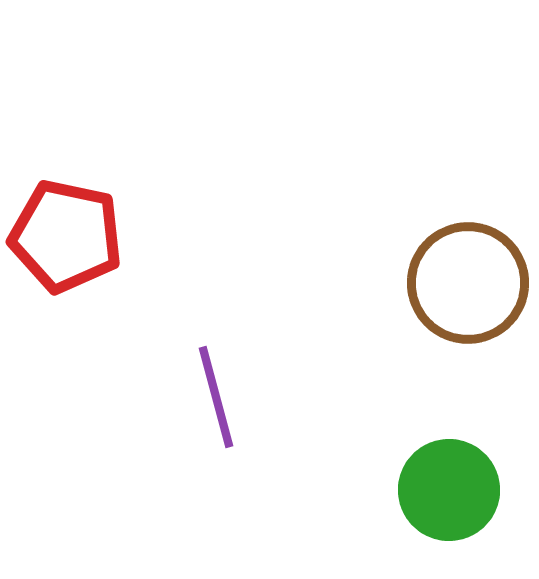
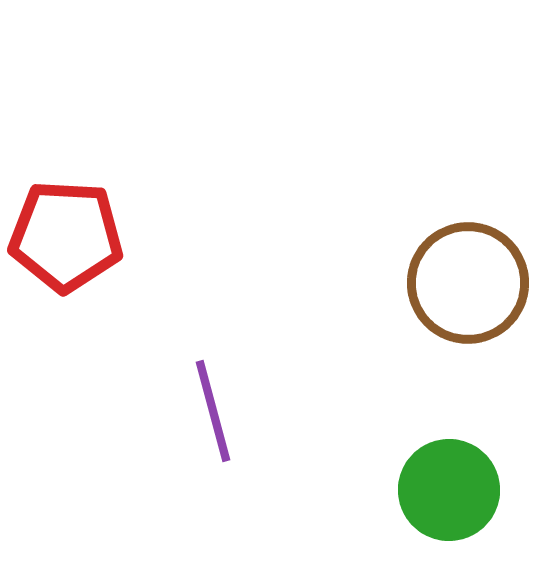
red pentagon: rotated 9 degrees counterclockwise
purple line: moved 3 px left, 14 px down
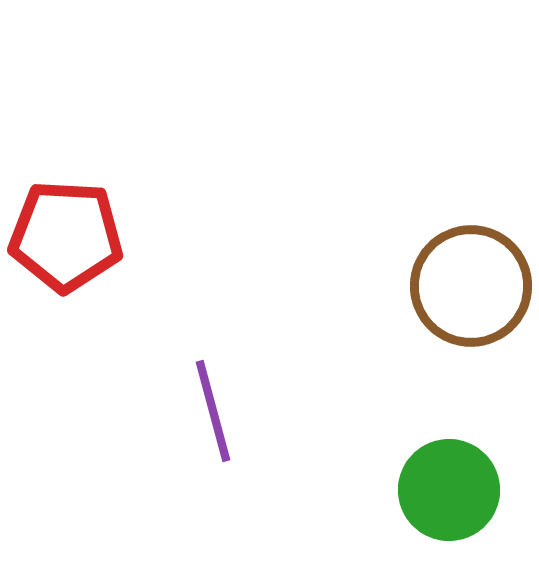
brown circle: moved 3 px right, 3 px down
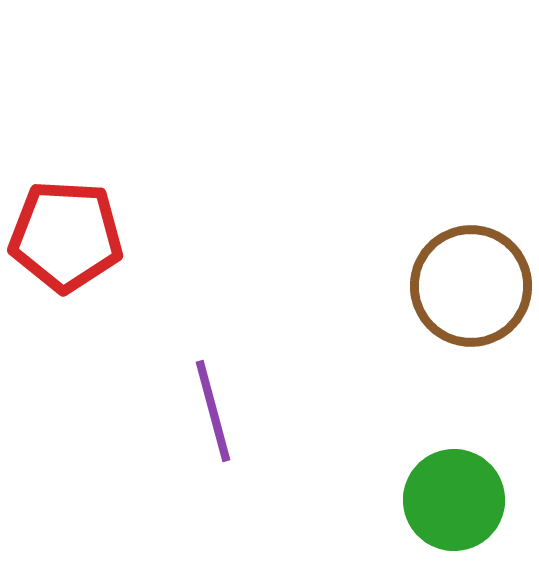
green circle: moved 5 px right, 10 px down
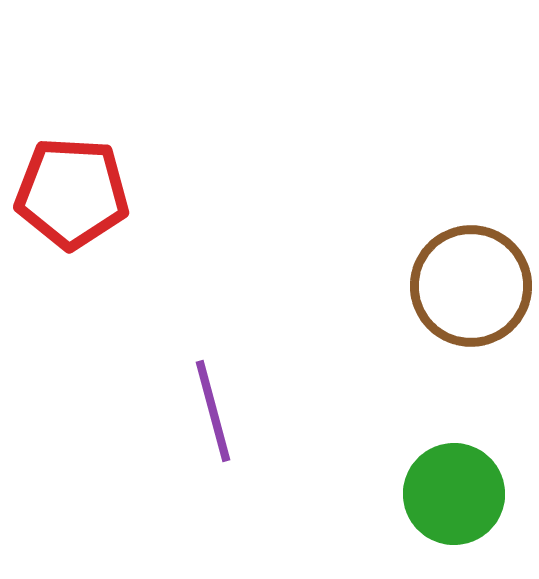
red pentagon: moved 6 px right, 43 px up
green circle: moved 6 px up
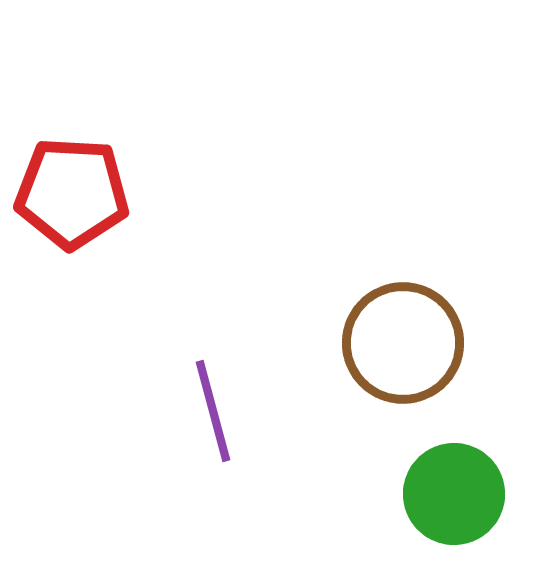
brown circle: moved 68 px left, 57 px down
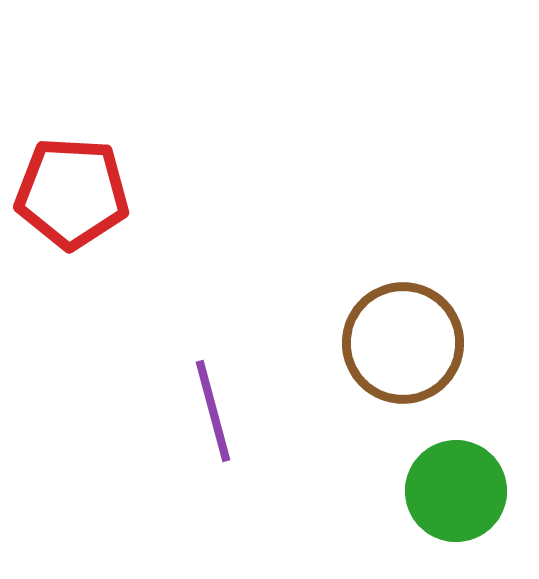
green circle: moved 2 px right, 3 px up
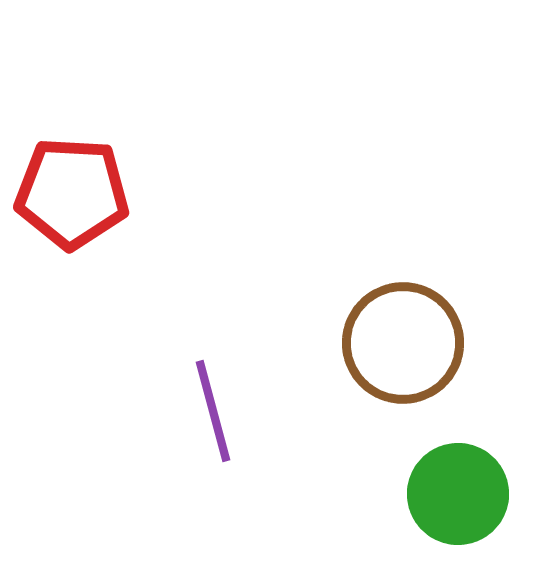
green circle: moved 2 px right, 3 px down
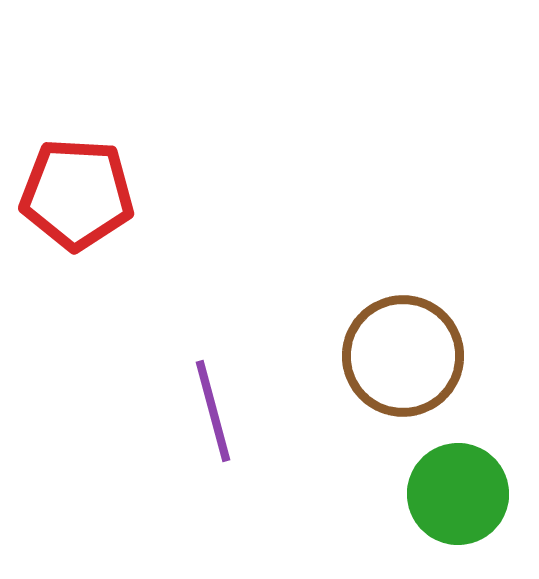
red pentagon: moved 5 px right, 1 px down
brown circle: moved 13 px down
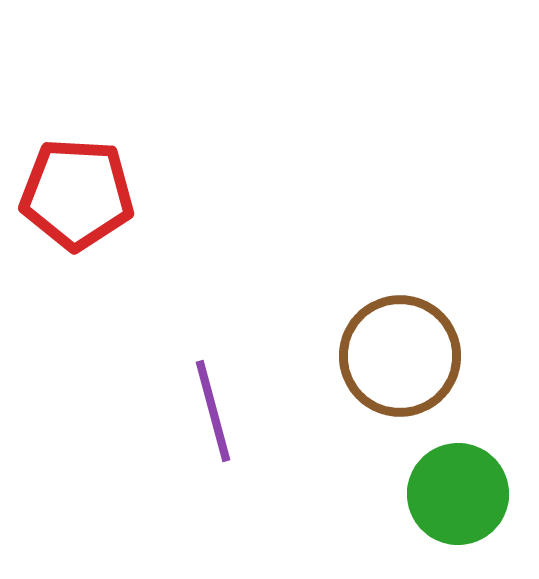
brown circle: moved 3 px left
